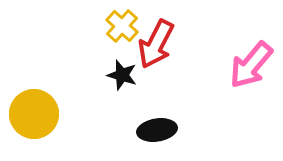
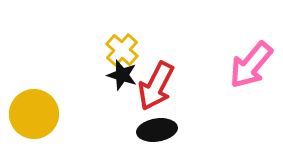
yellow cross: moved 24 px down
red arrow: moved 42 px down
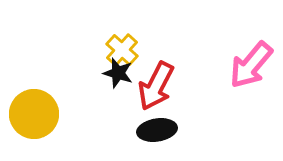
black star: moved 4 px left, 2 px up
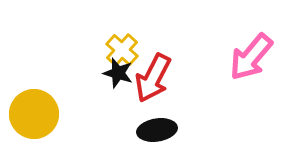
pink arrow: moved 8 px up
red arrow: moved 3 px left, 8 px up
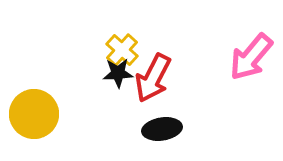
black star: rotated 20 degrees counterclockwise
black ellipse: moved 5 px right, 1 px up
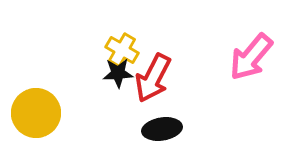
yellow cross: rotated 12 degrees counterclockwise
yellow circle: moved 2 px right, 1 px up
